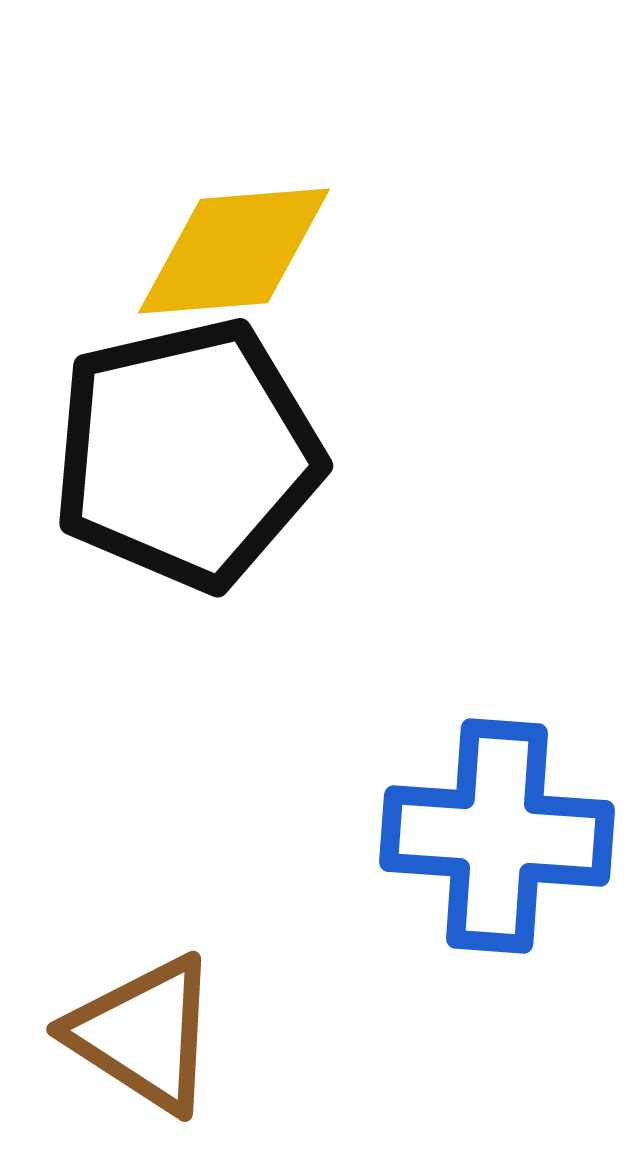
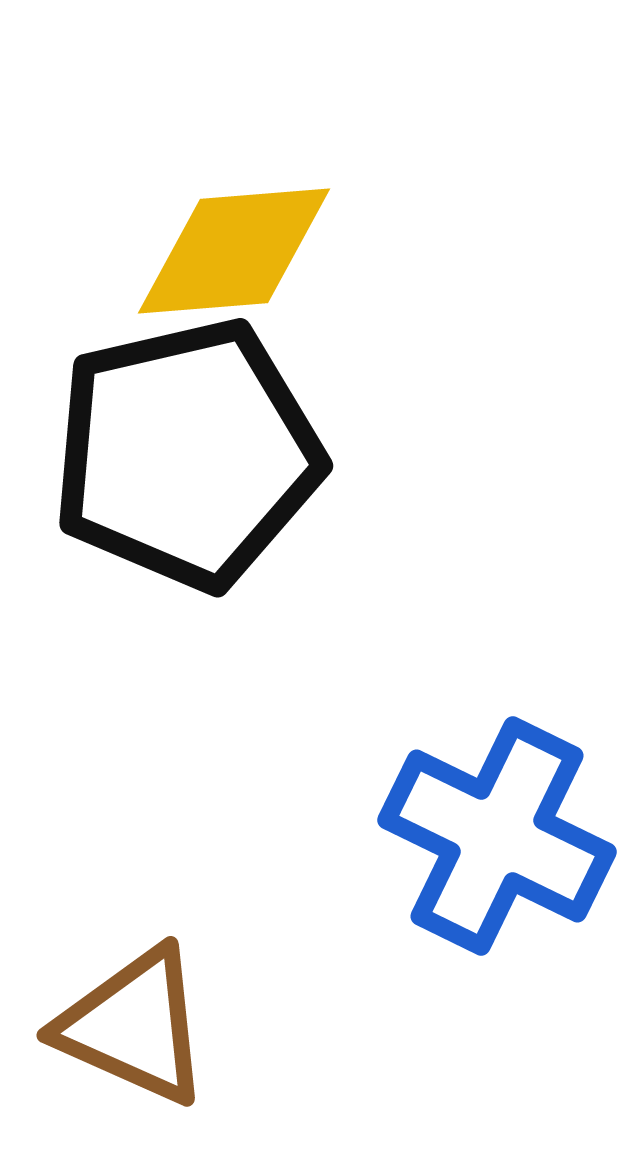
blue cross: rotated 22 degrees clockwise
brown triangle: moved 10 px left, 8 px up; rotated 9 degrees counterclockwise
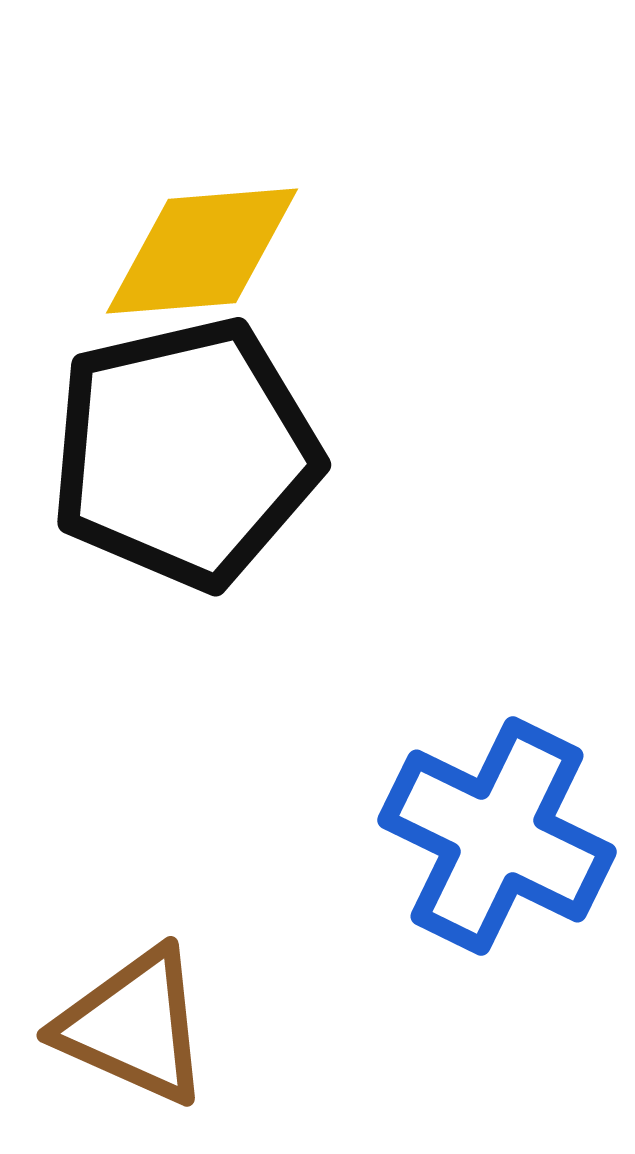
yellow diamond: moved 32 px left
black pentagon: moved 2 px left, 1 px up
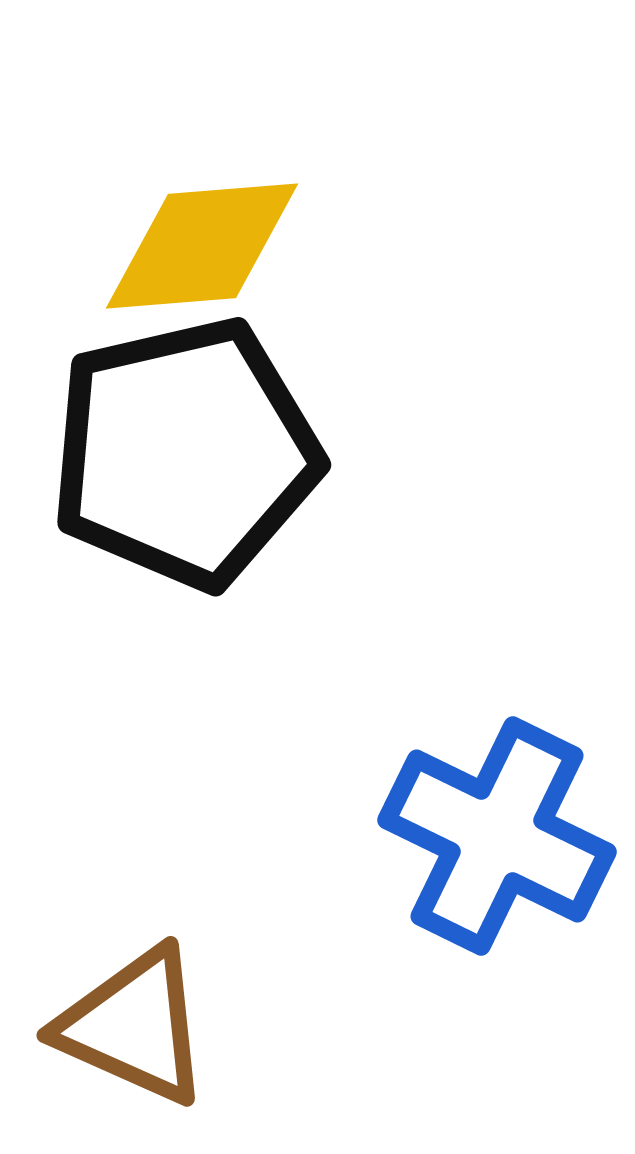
yellow diamond: moved 5 px up
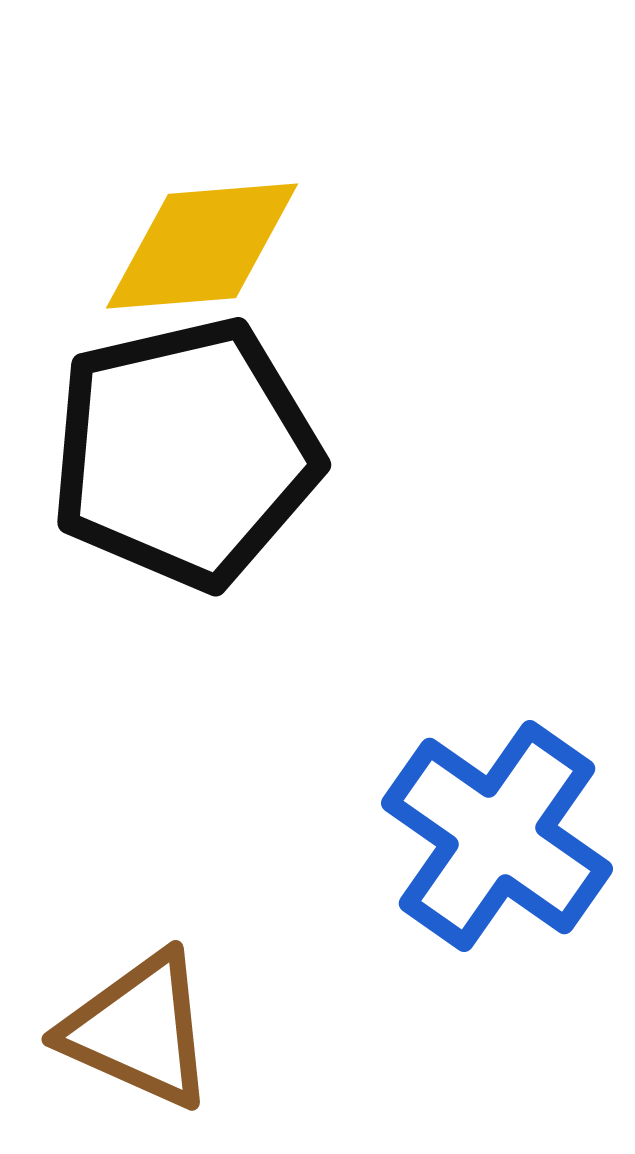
blue cross: rotated 9 degrees clockwise
brown triangle: moved 5 px right, 4 px down
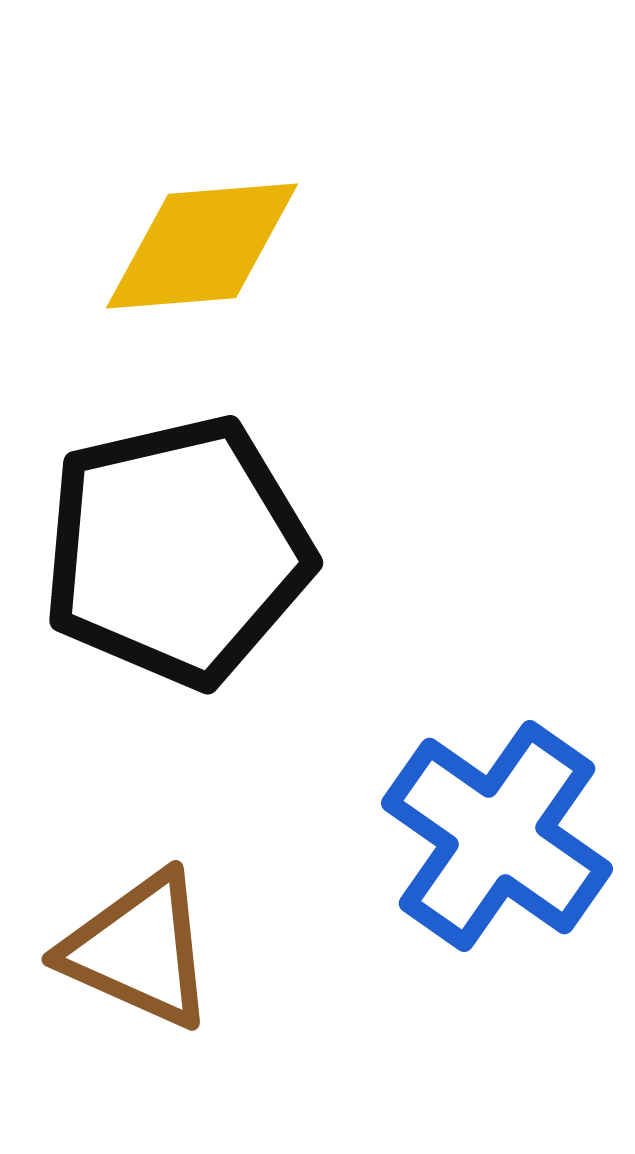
black pentagon: moved 8 px left, 98 px down
brown triangle: moved 80 px up
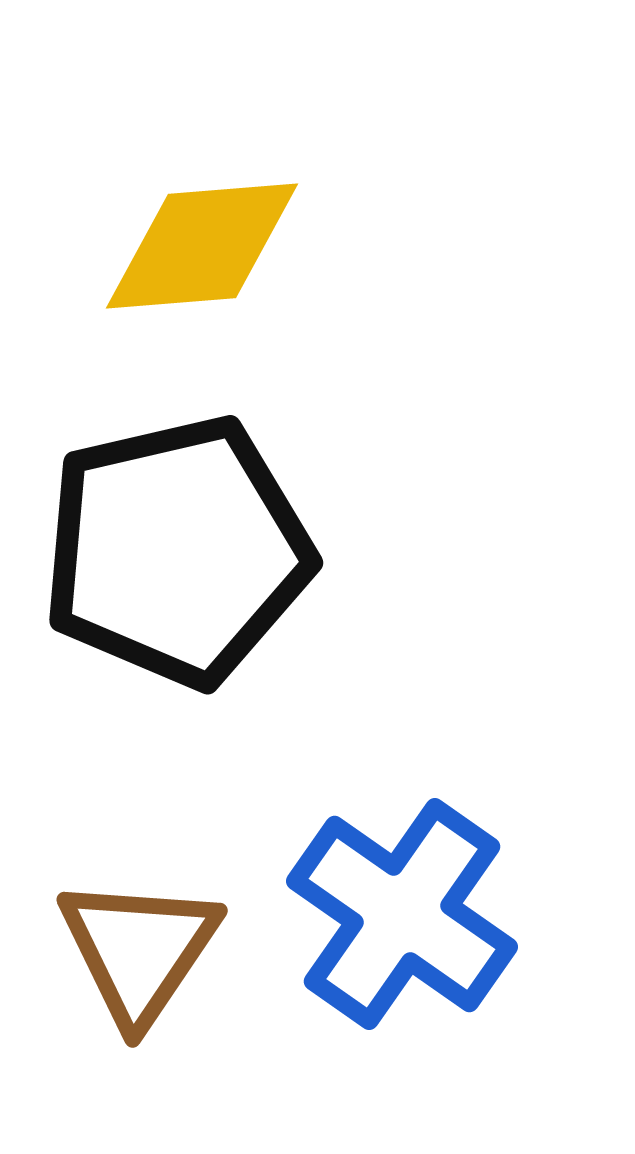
blue cross: moved 95 px left, 78 px down
brown triangle: rotated 40 degrees clockwise
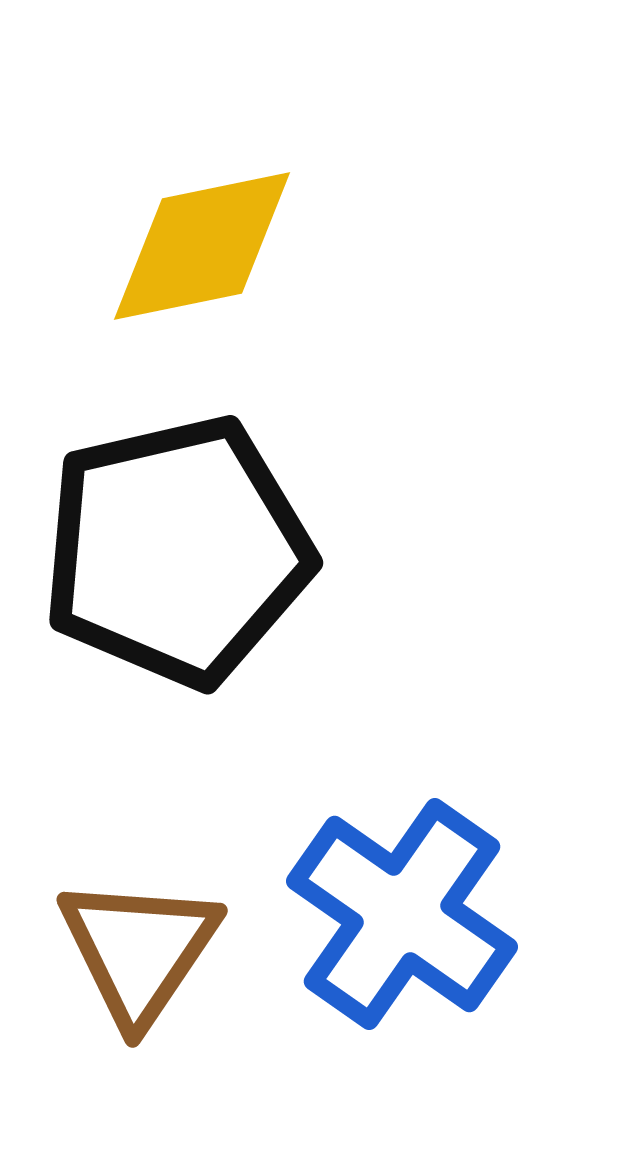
yellow diamond: rotated 7 degrees counterclockwise
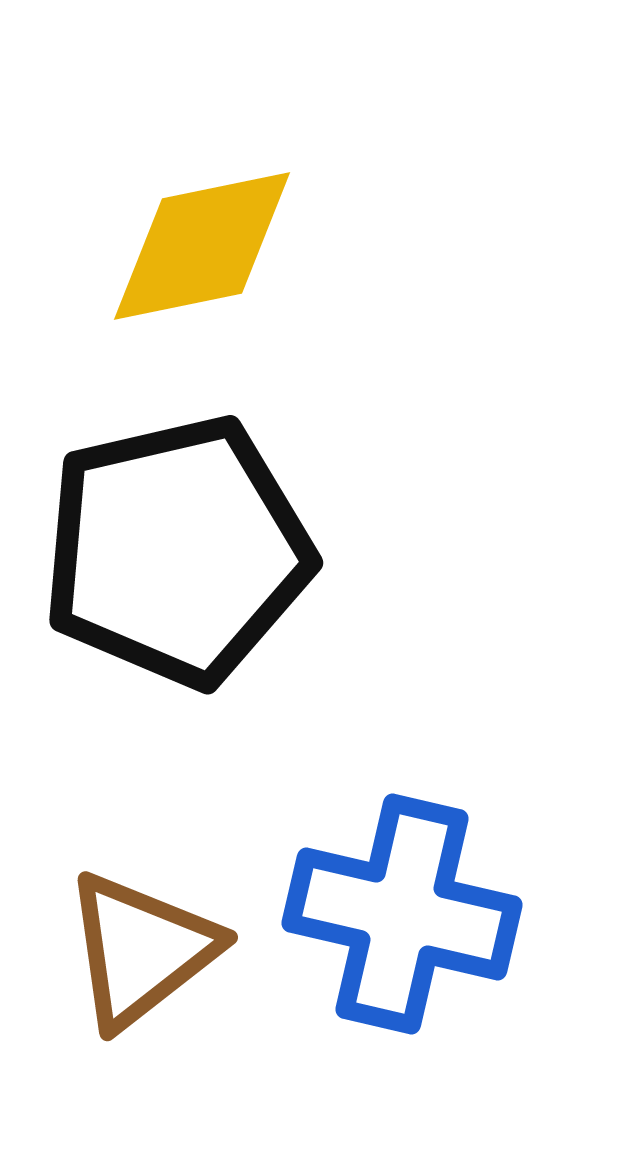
blue cross: rotated 22 degrees counterclockwise
brown triangle: moved 2 px right; rotated 18 degrees clockwise
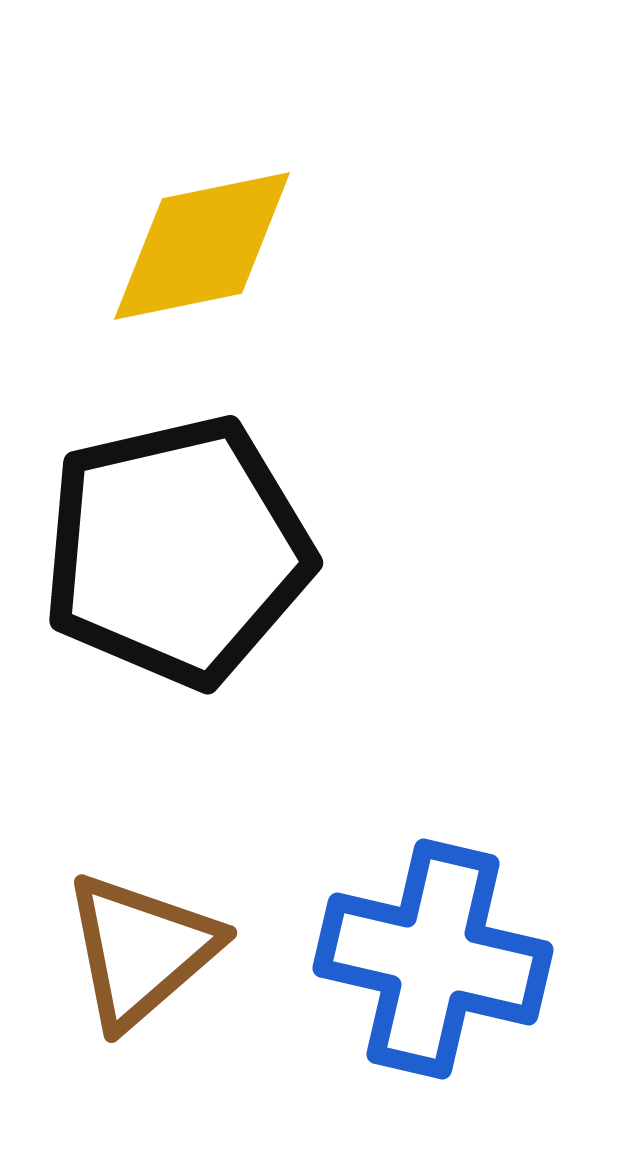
blue cross: moved 31 px right, 45 px down
brown triangle: rotated 3 degrees counterclockwise
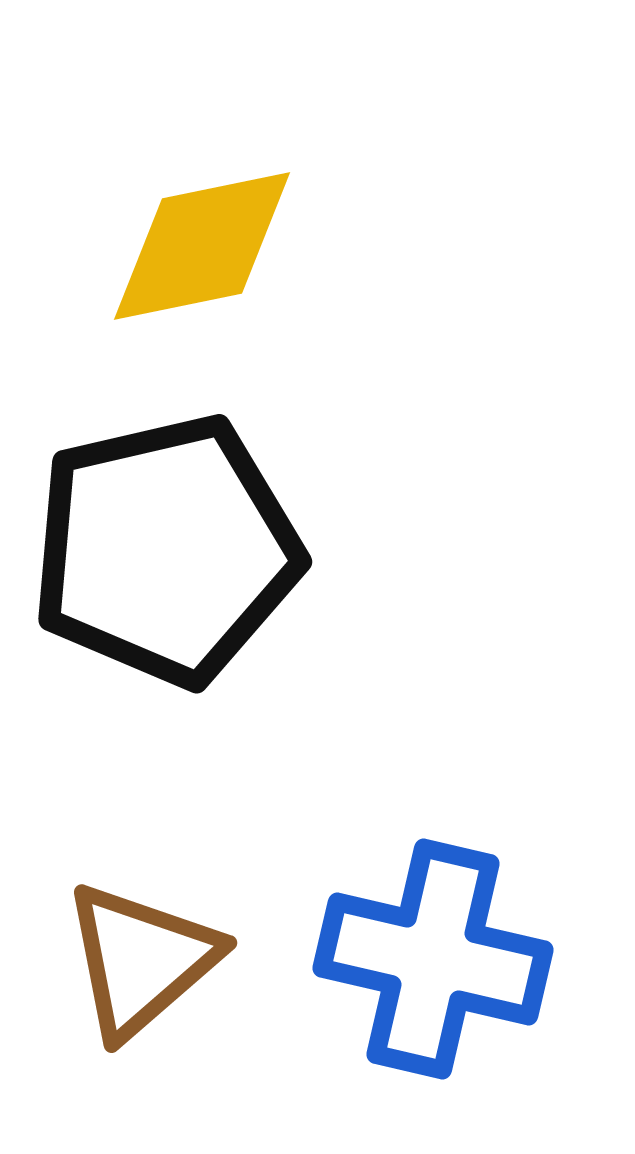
black pentagon: moved 11 px left, 1 px up
brown triangle: moved 10 px down
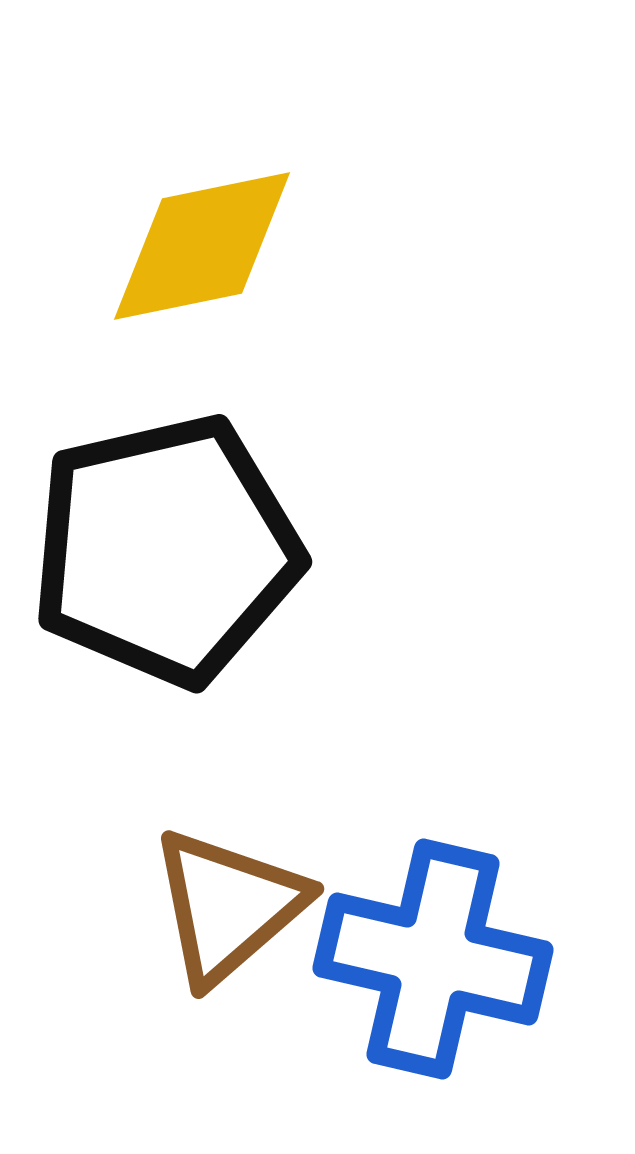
brown triangle: moved 87 px right, 54 px up
